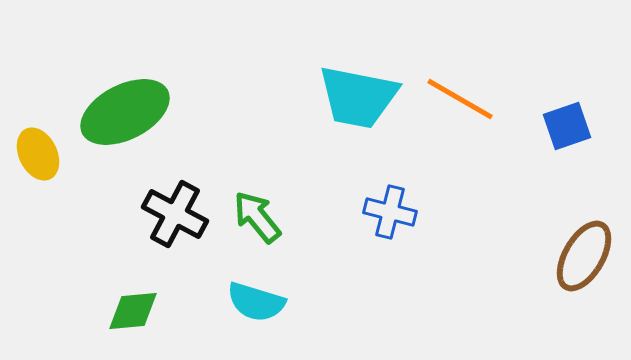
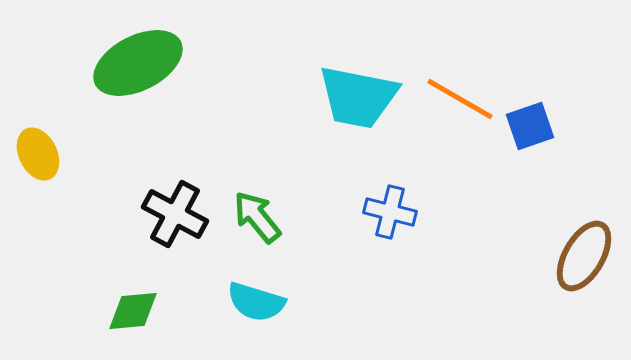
green ellipse: moved 13 px right, 49 px up
blue square: moved 37 px left
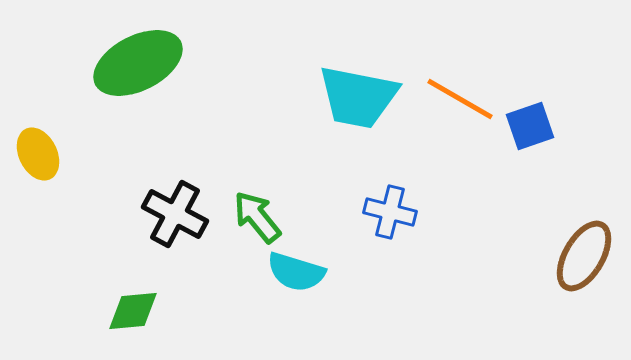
cyan semicircle: moved 40 px right, 30 px up
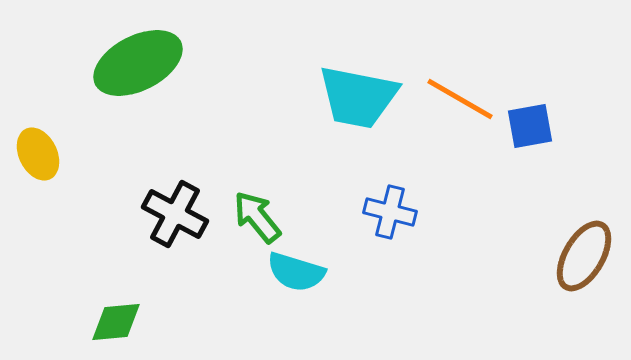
blue square: rotated 9 degrees clockwise
green diamond: moved 17 px left, 11 px down
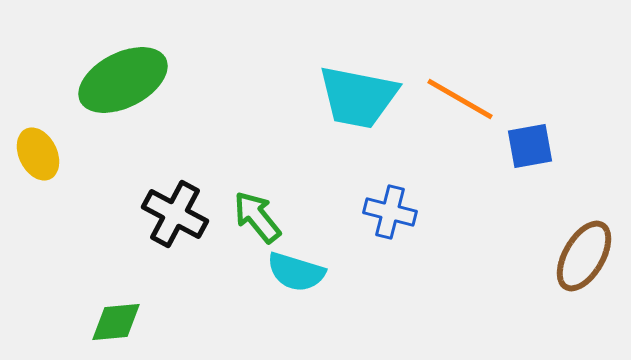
green ellipse: moved 15 px left, 17 px down
blue square: moved 20 px down
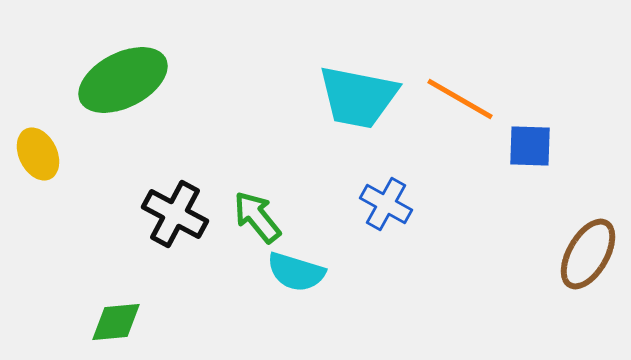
blue square: rotated 12 degrees clockwise
blue cross: moved 4 px left, 8 px up; rotated 15 degrees clockwise
brown ellipse: moved 4 px right, 2 px up
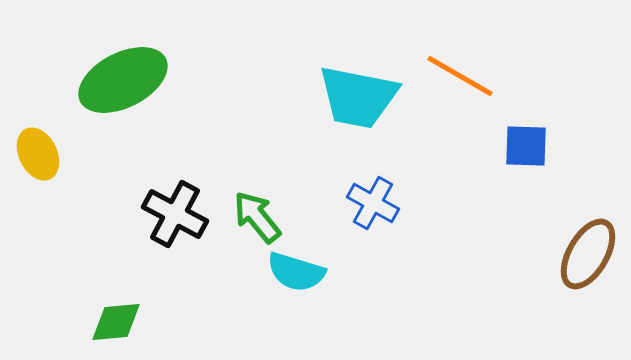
orange line: moved 23 px up
blue square: moved 4 px left
blue cross: moved 13 px left, 1 px up
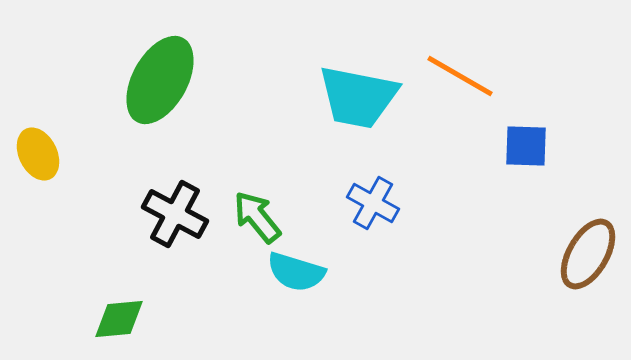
green ellipse: moved 37 px right; rotated 34 degrees counterclockwise
green diamond: moved 3 px right, 3 px up
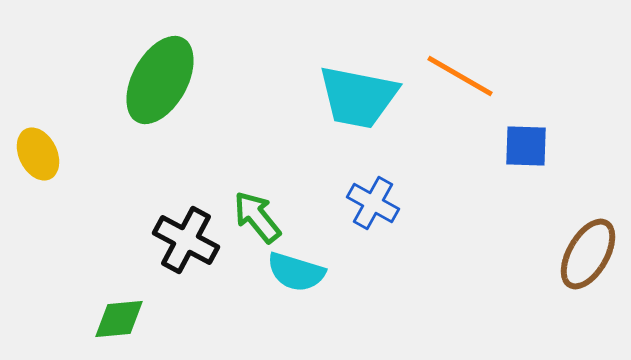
black cross: moved 11 px right, 26 px down
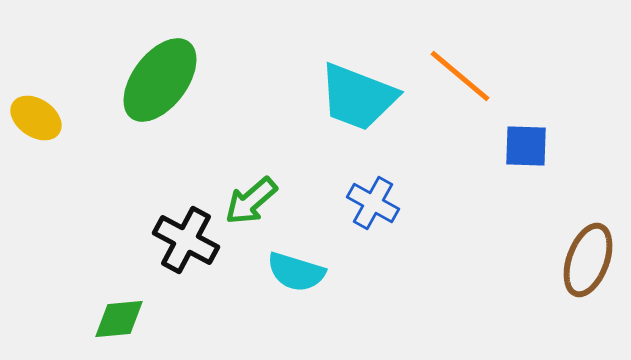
orange line: rotated 10 degrees clockwise
green ellipse: rotated 8 degrees clockwise
cyan trapezoid: rotated 10 degrees clockwise
yellow ellipse: moved 2 px left, 36 px up; rotated 30 degrees counterclockwise
green arrow: moved 6 px left, 16 px up; rotated 92 degrees counterclockwise
brown ellipse: moved 6 px down; rotated 10 degrees counterclockwise
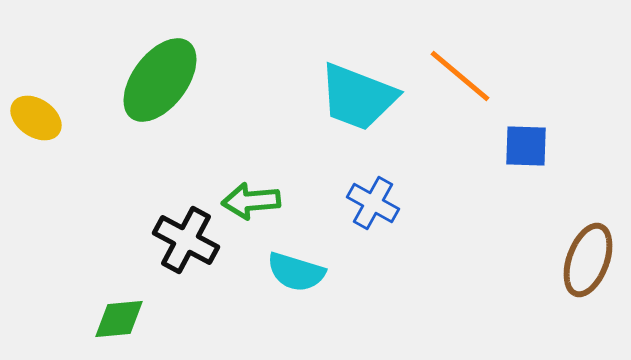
green arrow: rotated 36 degrees clockwise
